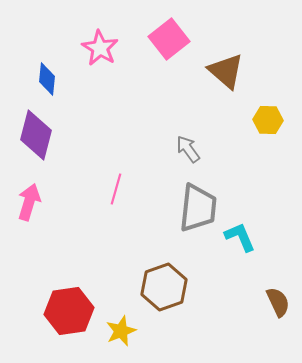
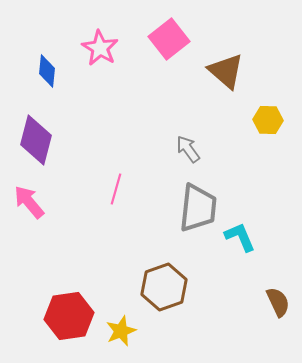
blue diamond: moved 8 px up
purple diamond: moved 5 px down
pink arrow: rotated 57 degrees counterclockwise
red hexagon: moved 5 px down
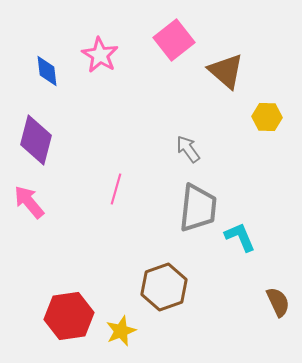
pink square: moved 5 px right, 1 px down
pink star: moved 7 px down
blue diamond: rotated 12 degrees counterclockwise
yellow hexagon: moved 1 px left, 3 px up
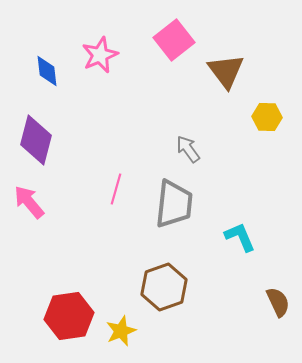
pink star: rotated 18 degrees clockwise
brown triangle: rotated 12 degrees clockwise
gray trapezoid: moved 24 px left, 4 px up
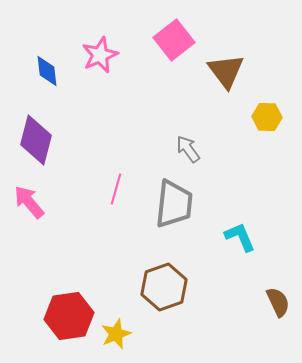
yellow star: moved 5 px left, 3 px down
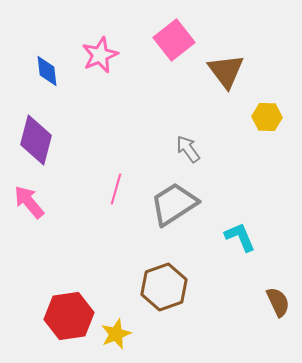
gray trapezoid: rotated 129 degrees counterclockwise
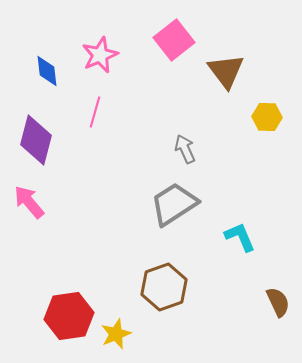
gray arrow: moved 3 px left; rotated 12 degrees clockwise
pink line: moved 21 px left, 77 px up
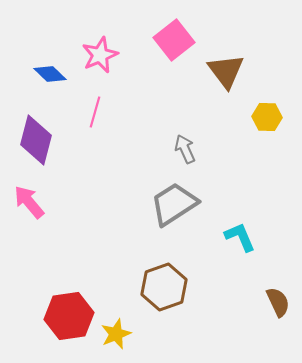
blue diamond: moved 3 px right, 3 px down; rotated 40 degrees counterclockwise
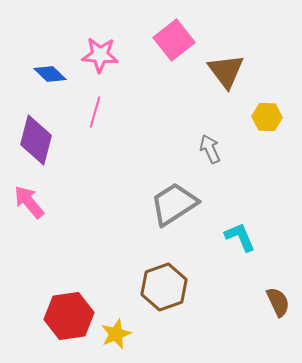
pink star: rotated 27 degrees clockwise
gray arrow: moved 25 px right
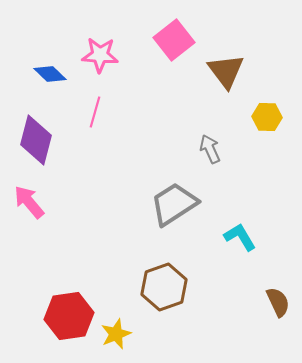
cyan L-shape: rotated 8 degrees counterclockwise
